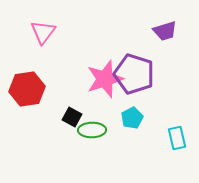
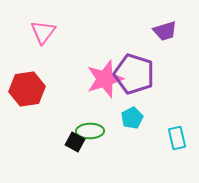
black square: moved 3 px right, 25 px down
green ellipse: moved 2 px left, 1 px down
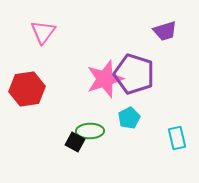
cyan pentagon: moved 3 px left
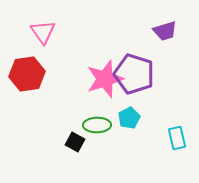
pink triangle: rotated 12 degrees counterclockwise
red hexagon: moved 15 px up
green ellipse: moved 7 px right, 6 px up
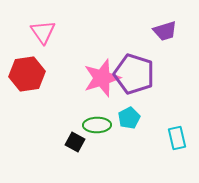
pink star: moved 3 px left, 1 px up
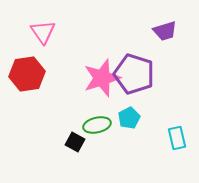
green ellipse: rotated 12 degrees counterclockwise
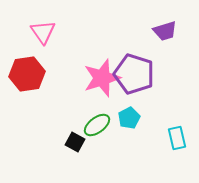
green ellipse: rotated 24 degrees counterclockwise
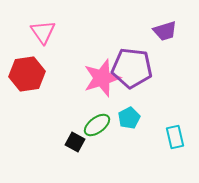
purple pentagon: moved 2 px left, 6 px up; rotated 12 degrees counterclockwise
cyan rectangle: moved 2 px left, 1 px up
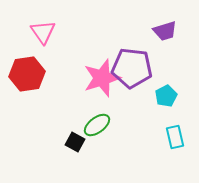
cyan pentagon: moved 37 px right, 22 px up
